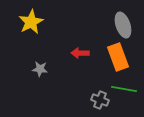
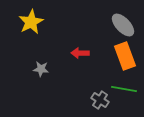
gray ellipse: rotated 25 degrees counterclockwise
orange rectangle: moved 7 px right, 1 px up
gray star: moved 1 px right
gray cross: rotated 12 degrees clockwise
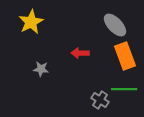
gray ellipse: moved 8 px left
green line: rotated 10 degrees counterclockwise
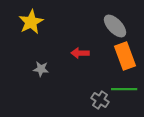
gray ellipse: moved 1 px down
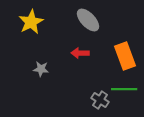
gray ellipse: moved 27 px left, 6 px up
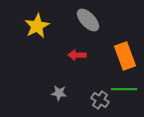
yellow star: moved 6 px right, 4 px down
red arrow: moved 3 px left, 2 px down
gray star: moved 18 px right, 24 px down
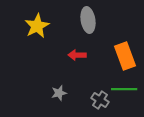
gray ellipse: rotated 35 degrees clockwise
gray star: rotated 21 degrees counterclockwise
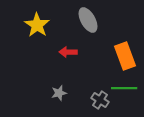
gray ellipse: rotated 20 degrees counterclockwise
yellow star: moved 1 px up; rotated 10 degrees counterclockwise
red arrow: moved 9 px left, 3 px up
green line: moved 1 px up
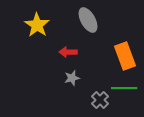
gray star: moved 13 px right, 15 px up
gray cross: rotated 12 degrees clockwise
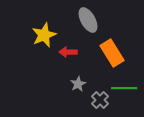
yellow star: moved 7 px right, 10 px down; rotated 15 degrees clockwise
orange rectangle: moved 13 px left, 3 px up; rotated 12 degrees counterclockwise
gray star: moved 6 px right, 6 px down; rotated 14 degrees counterclockwise
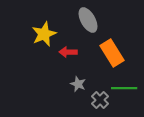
yellow star: moved 1 px up
gray star: rotated 21 degrees counterclockwise
